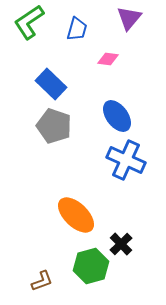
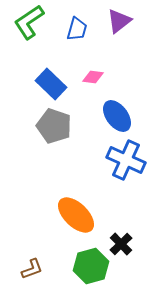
purple triangle: moved 10 px left, 3 px down; rotated 12 degrees clockwise
pink diamond: moved 15 px left, 18 px down
brown L-shape: moved 10 px left, 12 px up
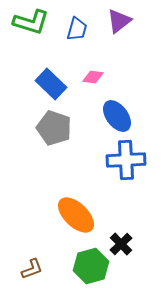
green L-shape: moved 2 px right; rotated 129 degrees counterclockwise
gray pentagon: moved 2 px down
blue cross: rotated 27 degrees counterclockwise
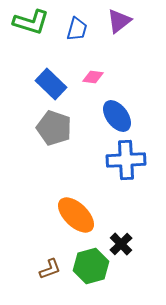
brown L-shape: moved 18 px right
